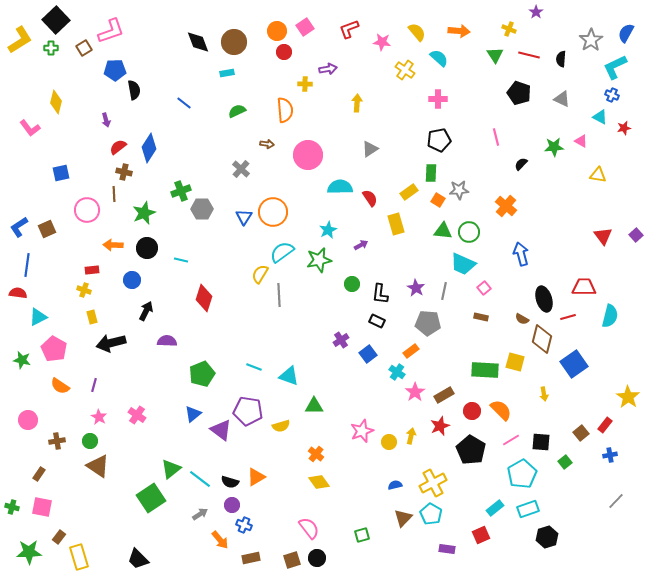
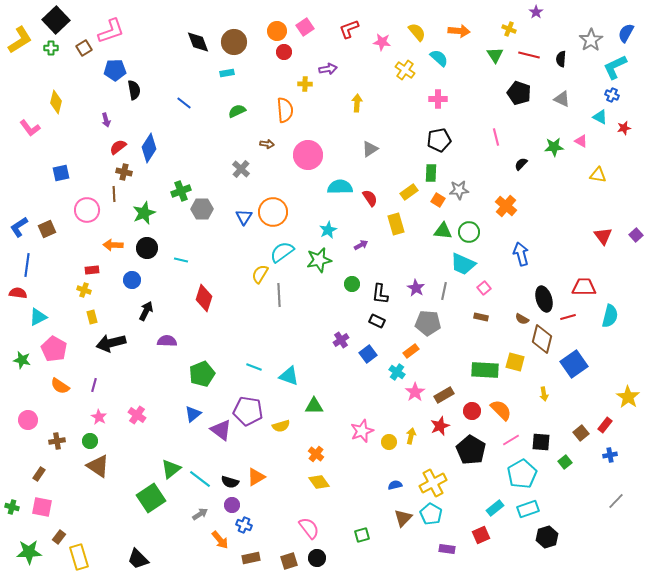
brown square at (292, 560): moved 3 px left, 1 px down
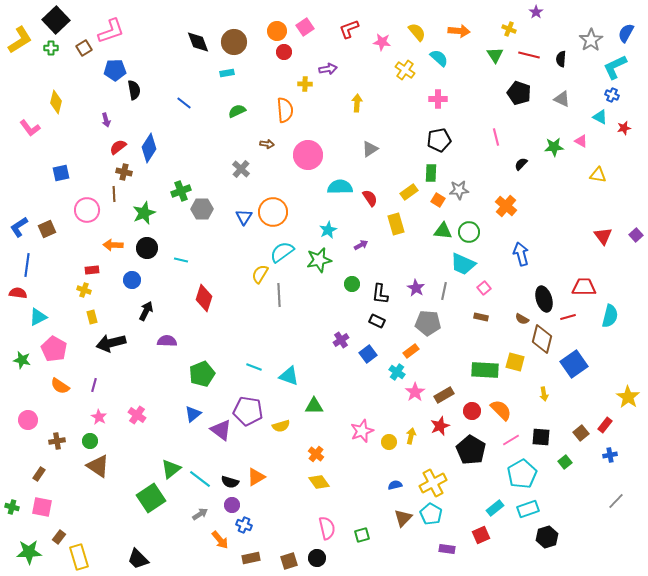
black square at (541, 442): moved 5 px up
pink semicircle at (309, 528): moved 18 px right; rotated 25 degrees clockwise
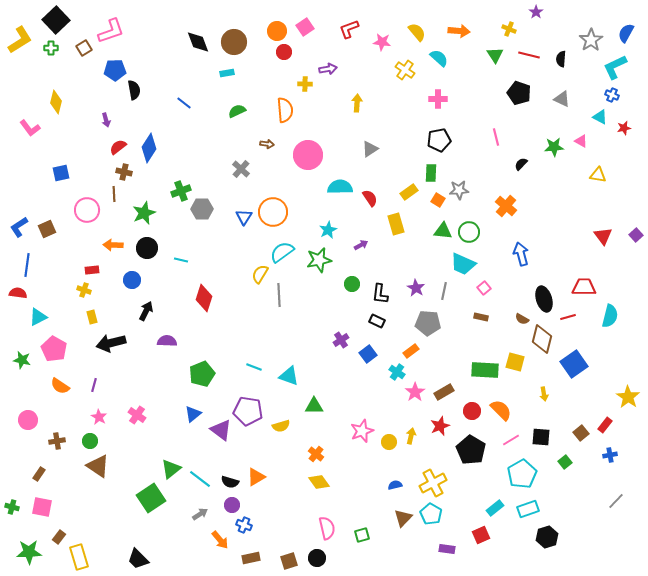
brown rectangle at (444, 395): moved 3 px up
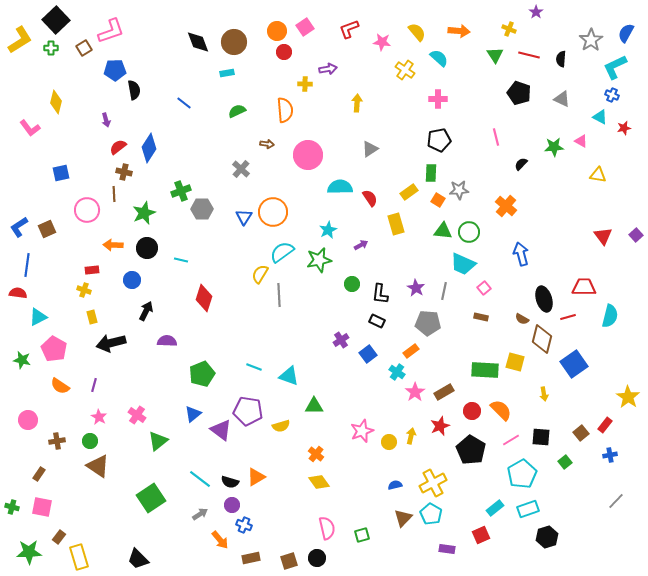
green triangle at (171, 469): moved 13 px left, 28 px up
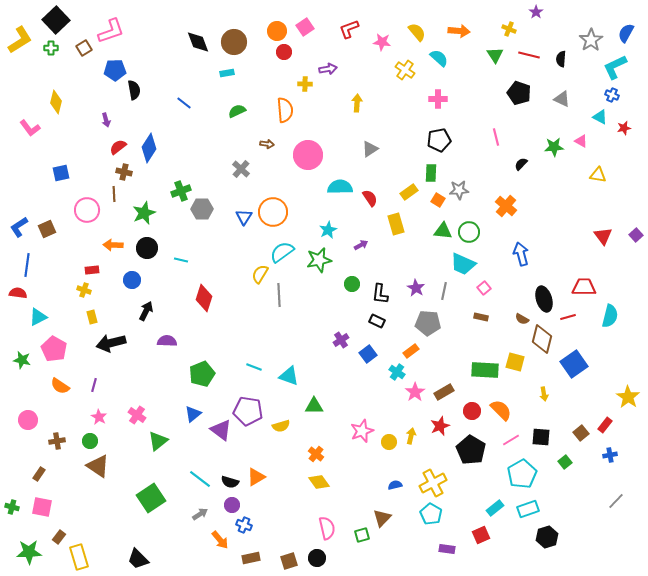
brown triangle at (403, 518): moved 21 px left
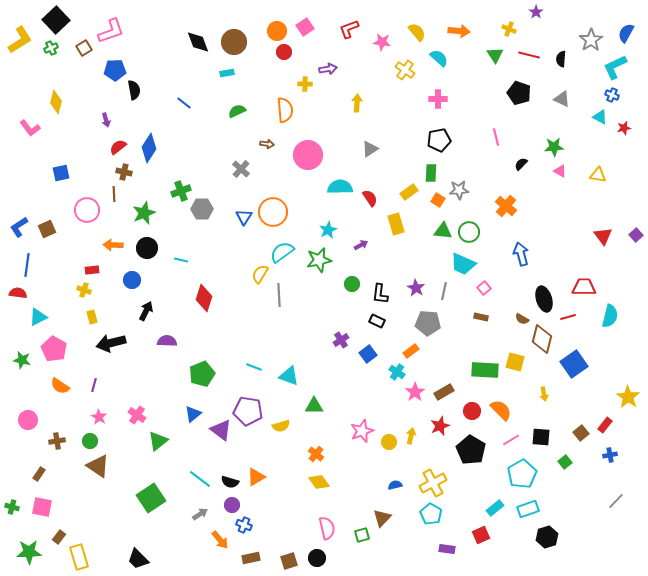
green cross at (51, 48): rotated 24 degrees counterclockwise
pink triangle at (581, 141): moved 21 px left, 30 px down
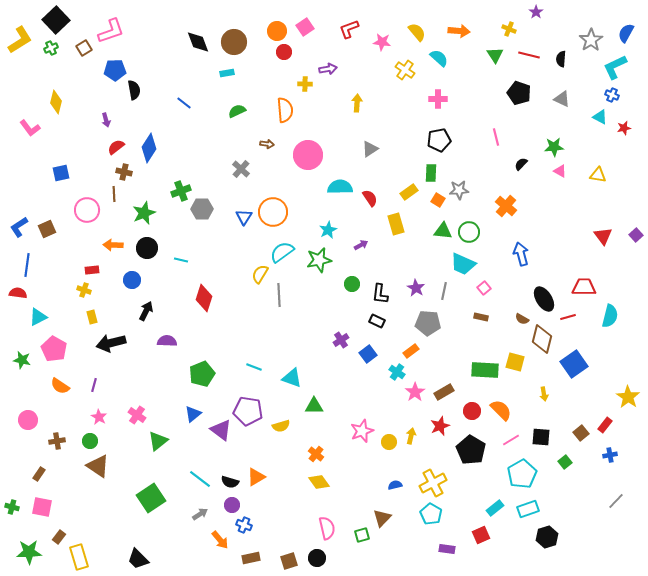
red semicircle at (118, 147): moved 2 px left
black ellipse at (544, 299): rotated 15 degrees counterclockwise
cyan triangle at (289, 376): moved 3 px right, 2 px down
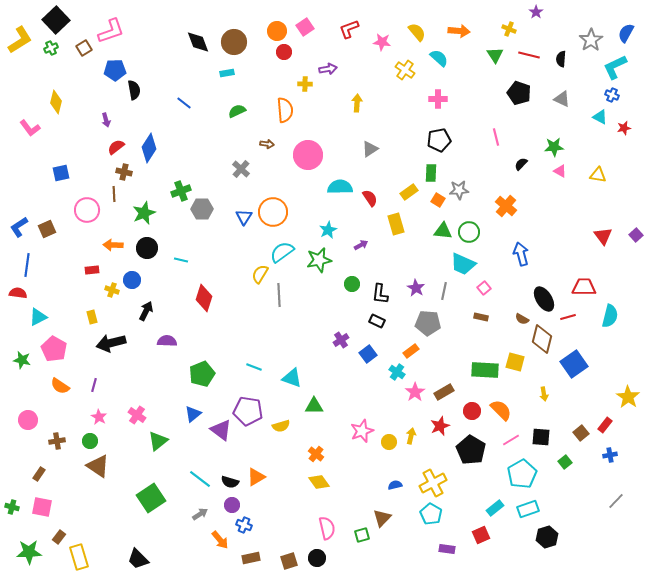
yellow cross at (84, 290): moved 28 px right
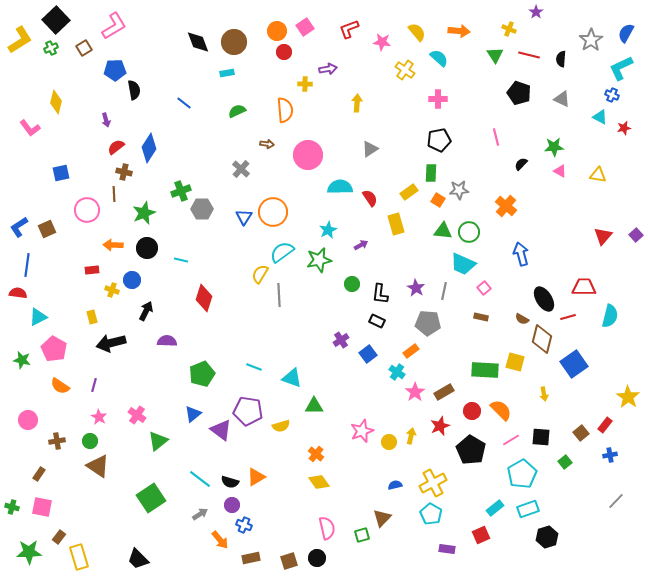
pink L-shape at (111, 31): moved 3 px right, 5 px up; rotated 12 degrees counterclockwise
cyan L-shape at (615, 67): moved 6 px right, 1 px down
red triangle at (603, 236): rotated 18 degrees clockwise
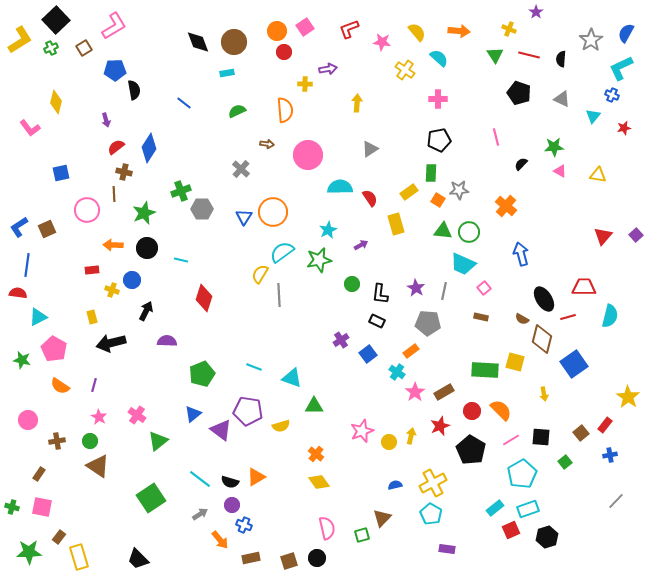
cyan triangle at (600, 117): moved 7 px left, 1 px up; rotated 42 degrees clockwise
red square at (481, 535): moved 30 px right, 5 px up
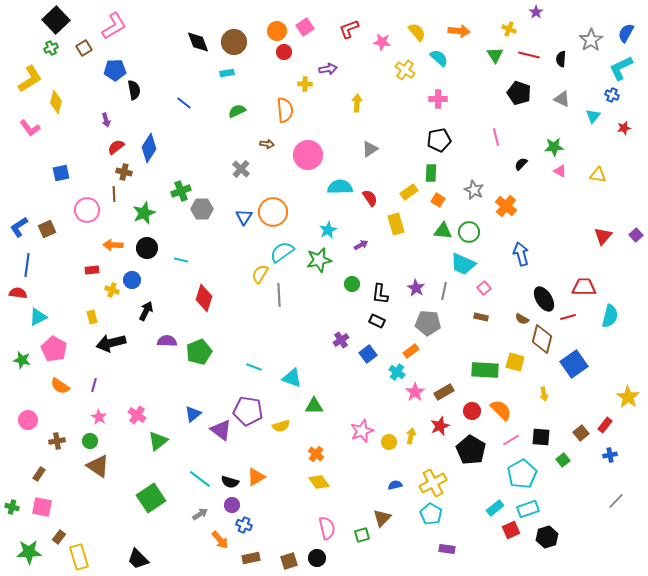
yellow L-shape at (20, 40): moved 10 px right, 39 px down
gray star at (459, 190): moved 15 px right; rotated 30 degrees clockwise
green pentagon at (202, 374): moved 3 px left, 22 px up
green square at (565, 462): moved 2 px left, 2 px up
